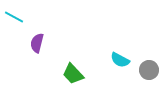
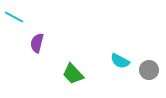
cyan semicircle: moved 1 px down
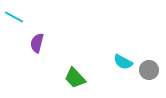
cyan semicircle: moved 3 px right, 1 px down
green trapezoid: moved 2 px right, 4 px down
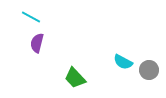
cyan line: moved 17 px right
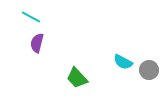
green trapezoid: moved 2 px right
